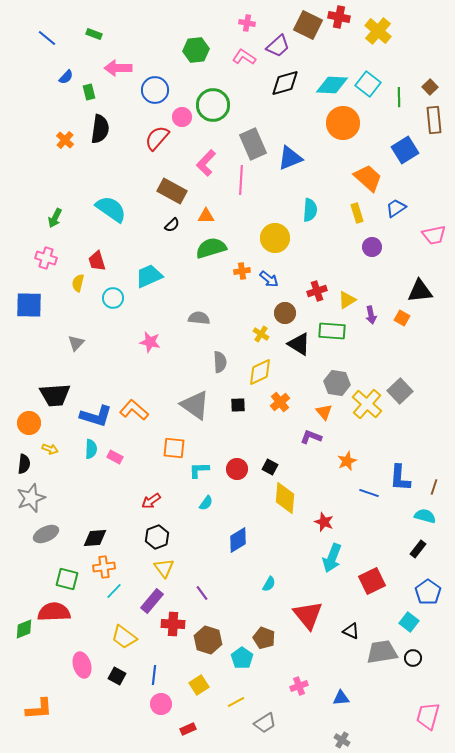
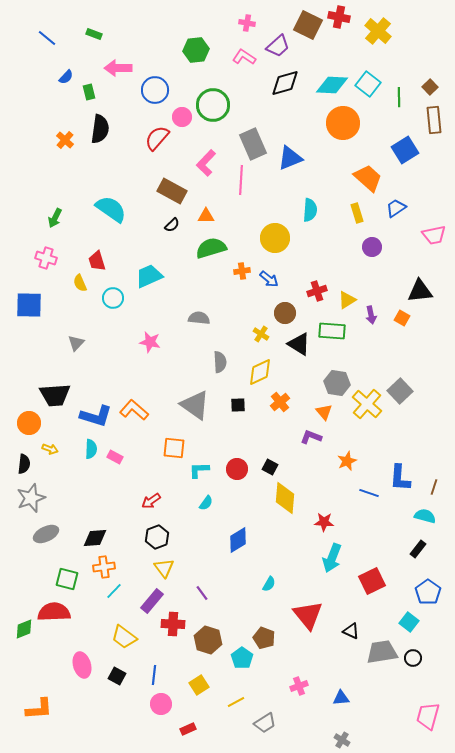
yellow semicircle at (78, 283): moved 2 px right; rotated 36 degrees counterclockwise
red star at (324, 522): rotated 18 degrees counterclockwise
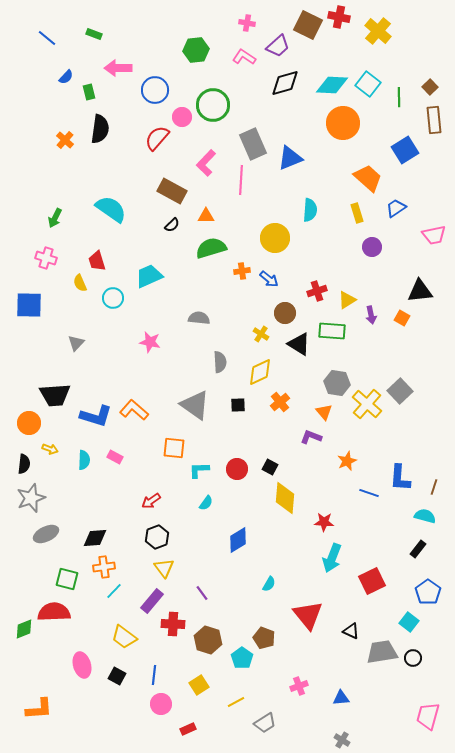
cyan semicircle at (91, 449): moved 7 px left, 11 px down
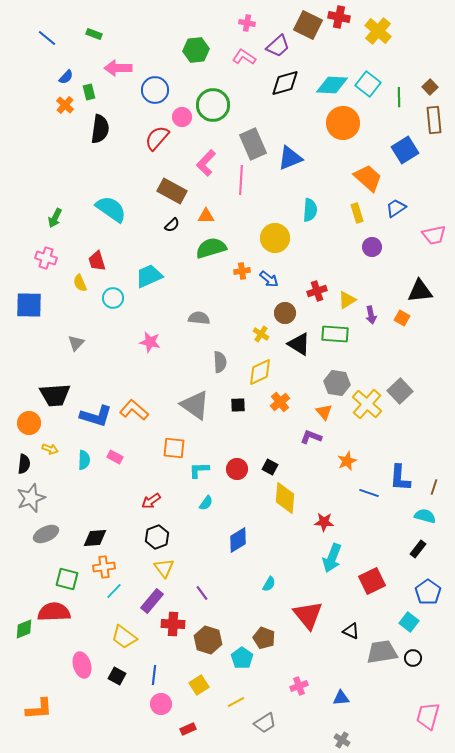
orange cross at (65, 140): moved 35 px up
green rectangle at (332, 331): moved 3 px right, 3 px down
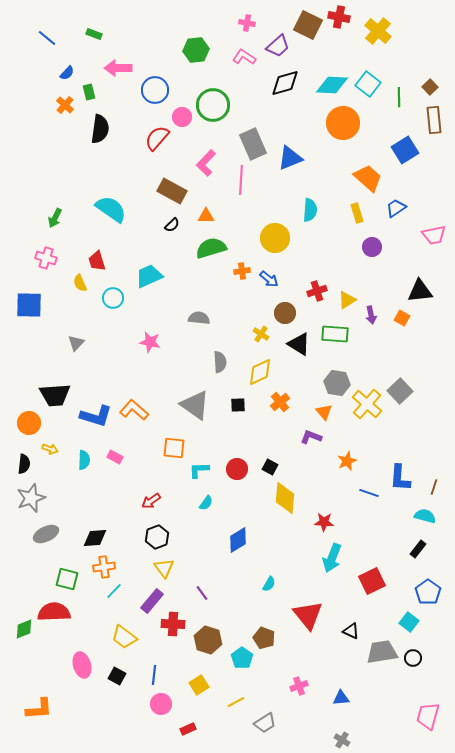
blue semicircle at (66, 77): moved 1 px right, 4 px up
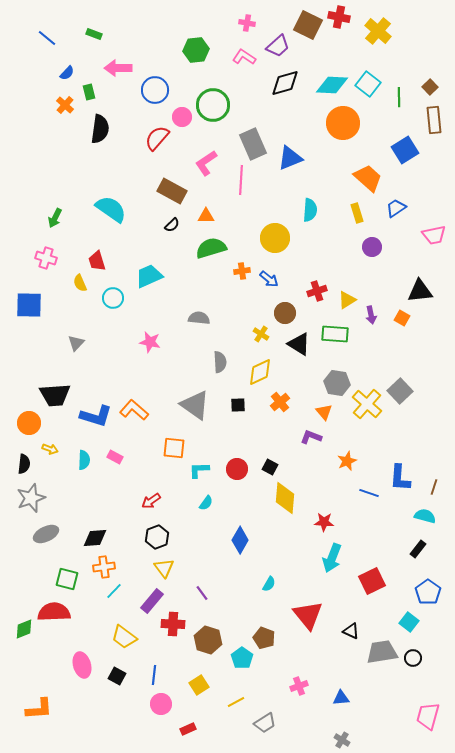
pink L-shape at (206, 163): rotated 12 degrees clockwise
blue diamond at (238, 540): moved 2 px right; rotated 28 degrees counterclockwise
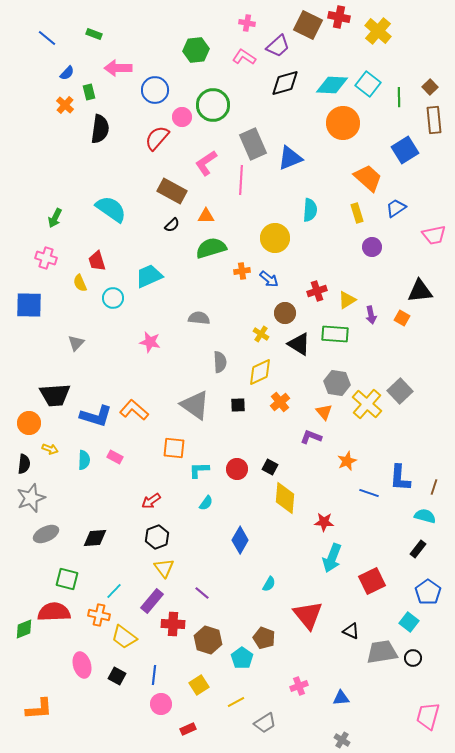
orange cross at (104, 567): moved 5 px left, 48 px down; rotated 20 degrees clockwise
purple line at (202, 593): rotated 14 degrees counterclockwise
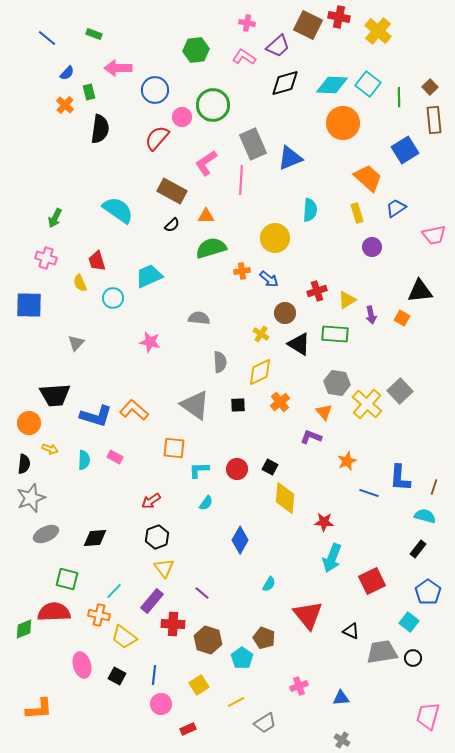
cyan semicircle at (111, 209): moved 7 px right, 1 px down
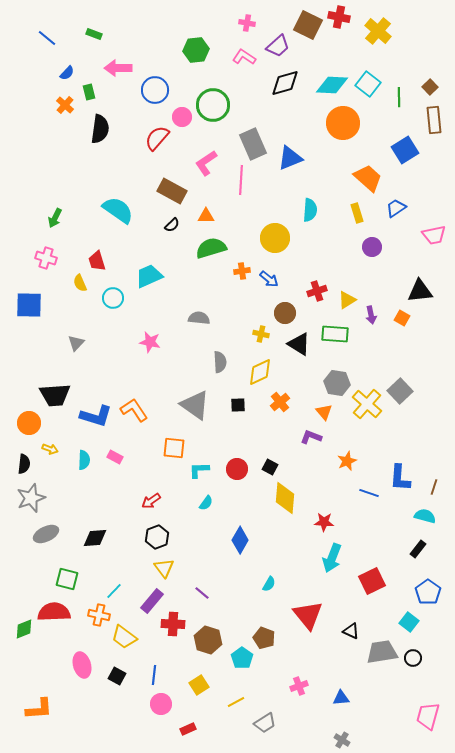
yellow cross at (261, 334): rotated 21 degrees counterclockwise
orange L-shape at (134, 410): rotated 16 degrees clockwise
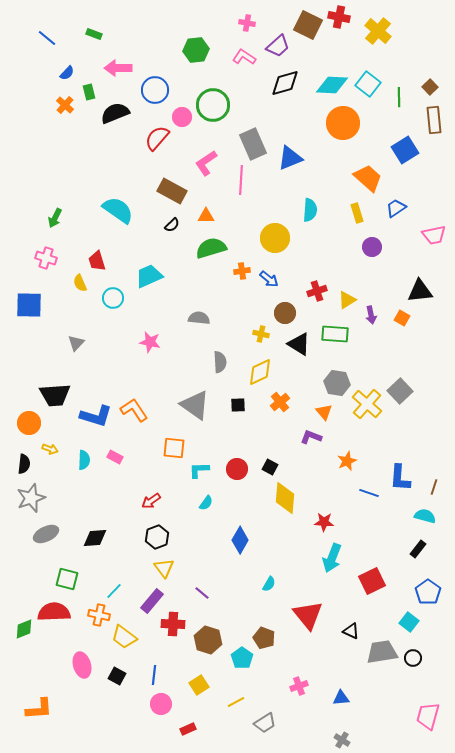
black semicircle at (100, 129): moved 15 px right, 16 px up; rotated 120 degrees counterclockwise
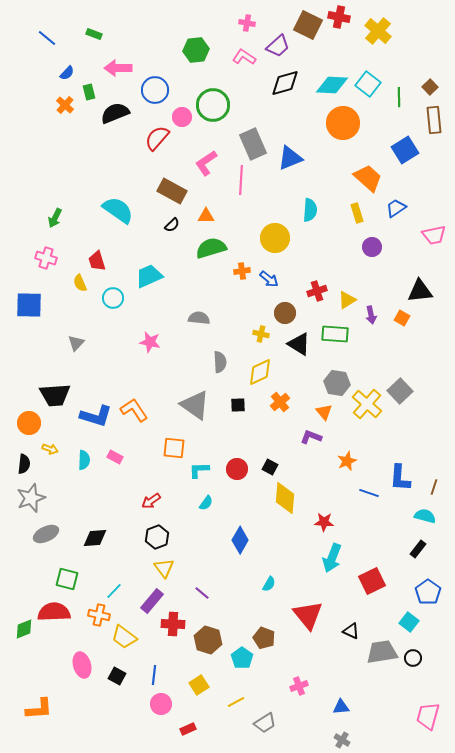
blue triangle at (341, 698): moved 9 px down
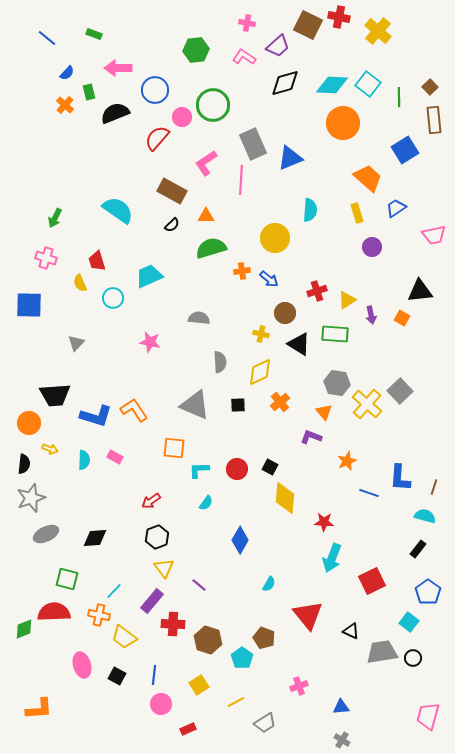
gray triangle at (195, 405): rotated 12 degrees counterclockwise
purple line at (202, 593): moved 3 px left, 8 px up
